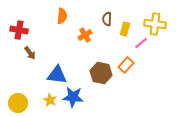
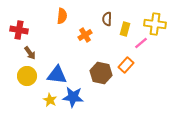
yellow circle: moved 9 px right, 27 px up
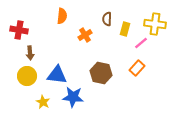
brown arrow: rotated 32 degrees clockwise
orange rectangle: moved 11 px right, 3 px down
yellow star: moved 7 px left, 2 px down
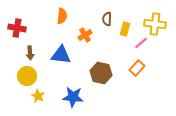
red cross: moved 2 px left, 2 px up
blue triangle: moved 4 px right, 20 px up
yellow star: moved 5 px left, 6 px up
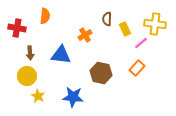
orange semicircle: moved 17 px left
yellow rectangle: rotated 40 degrees counterclockwise
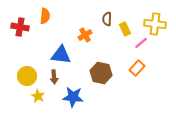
red cross: moved 3 px right, 1 px up
brown arrow: moved 24 px right, 24 px down
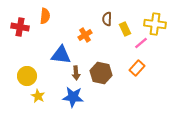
brown arrow: moved 22 px right, 4 px up
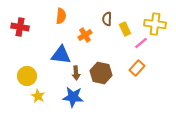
orange semicircle: moved 16 px right
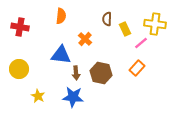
orange cross: moved 4 px down; rotated 16 degrees counterclockwise
yellow circle: moved 8 px left, 7 px up
